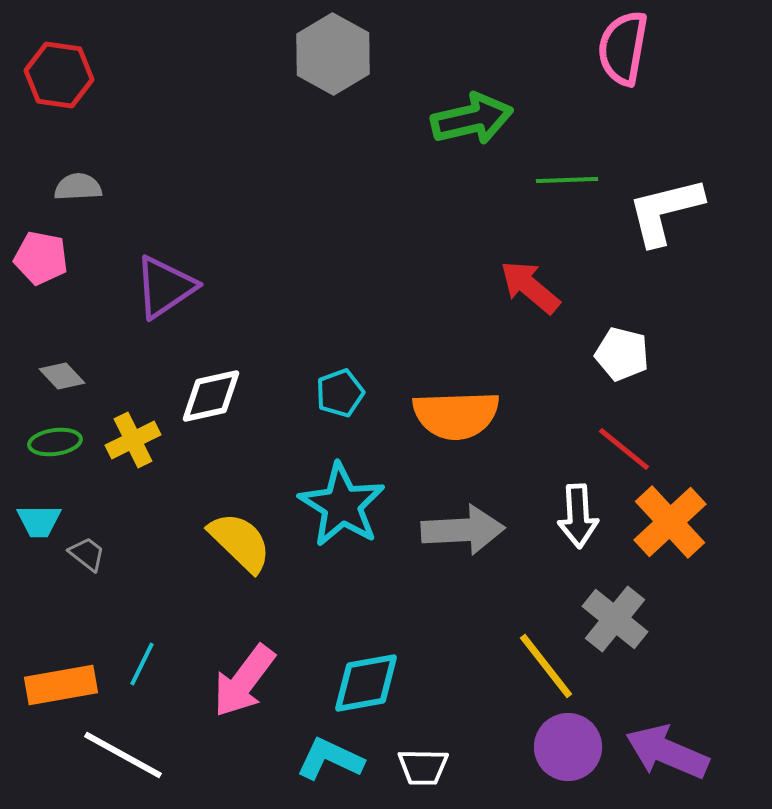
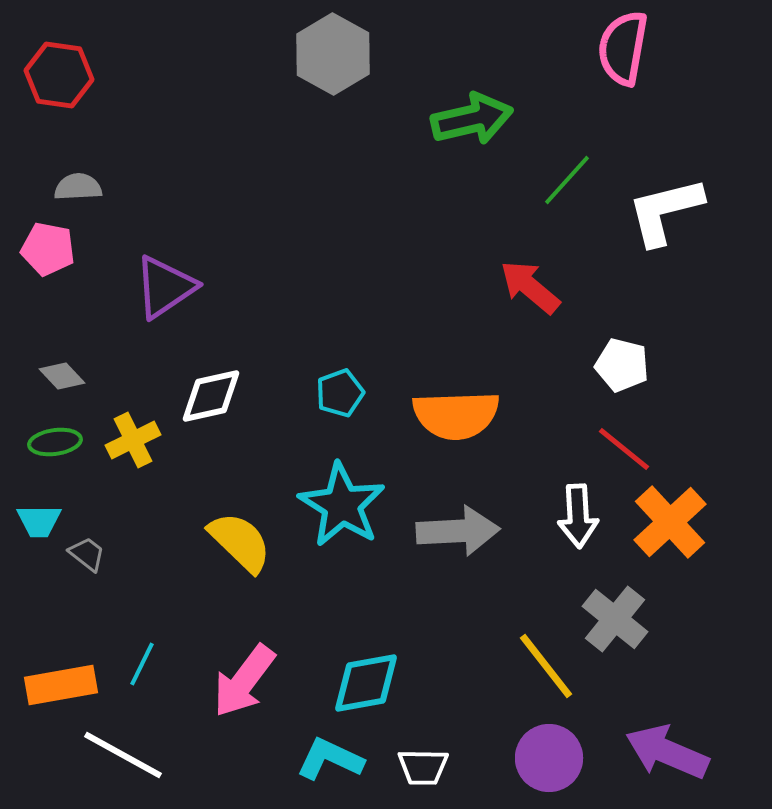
green line: rotated 46 degrees counterclockwise
pink pentagon: moved 7 px right, 9 px up
white pentagon: moved 11 px down
gray arrow: moved 5 px left, 1 px down
purple circle: moved 19 px left, 11 px down
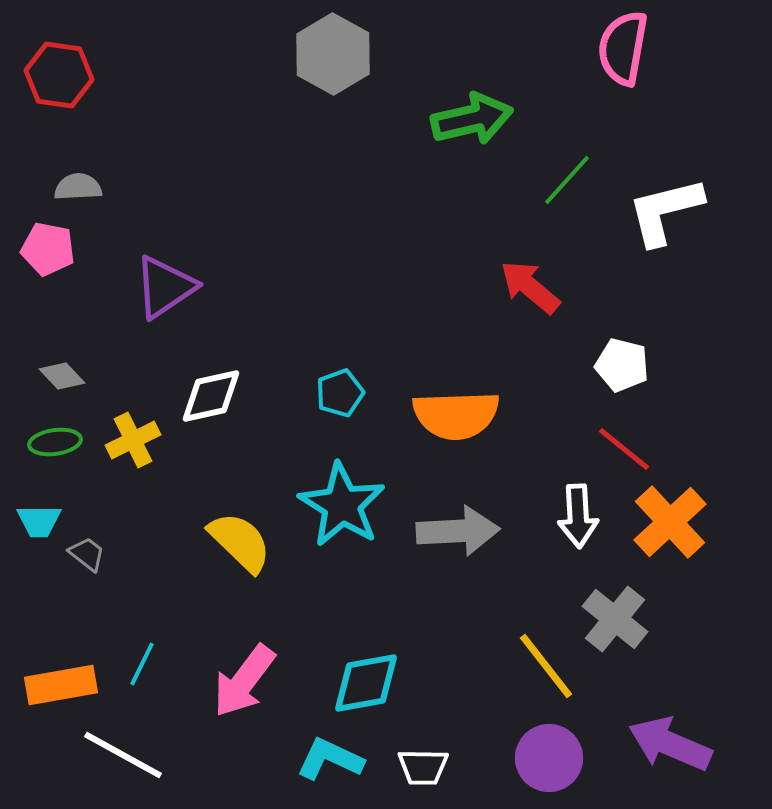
purple arrow: moved 3 px right, 8 px up
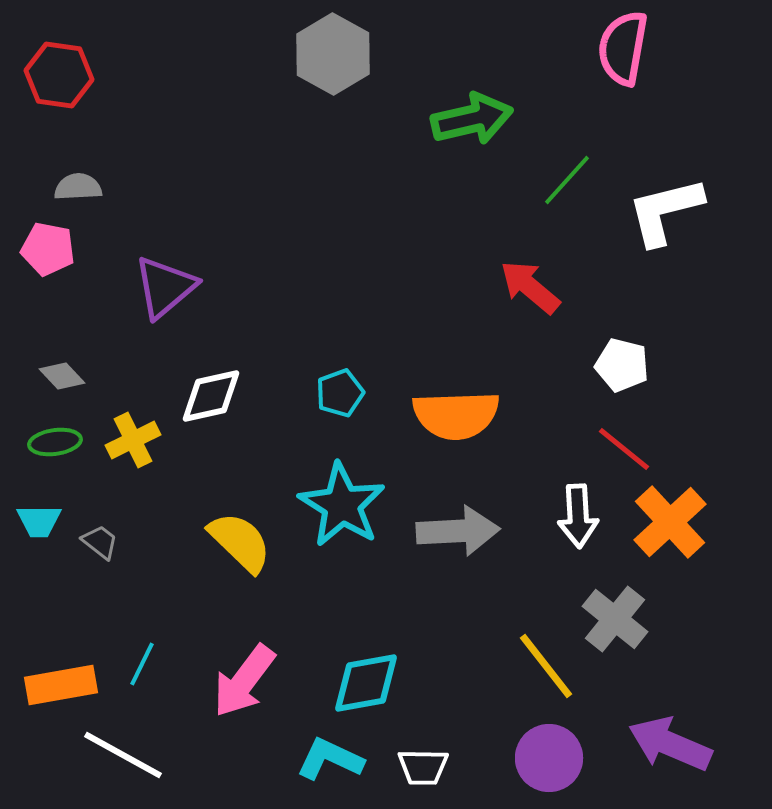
purple triangle: rotated 6 degrees counterclockwise
gray trapezoid: moved 13 px right, 12 px up
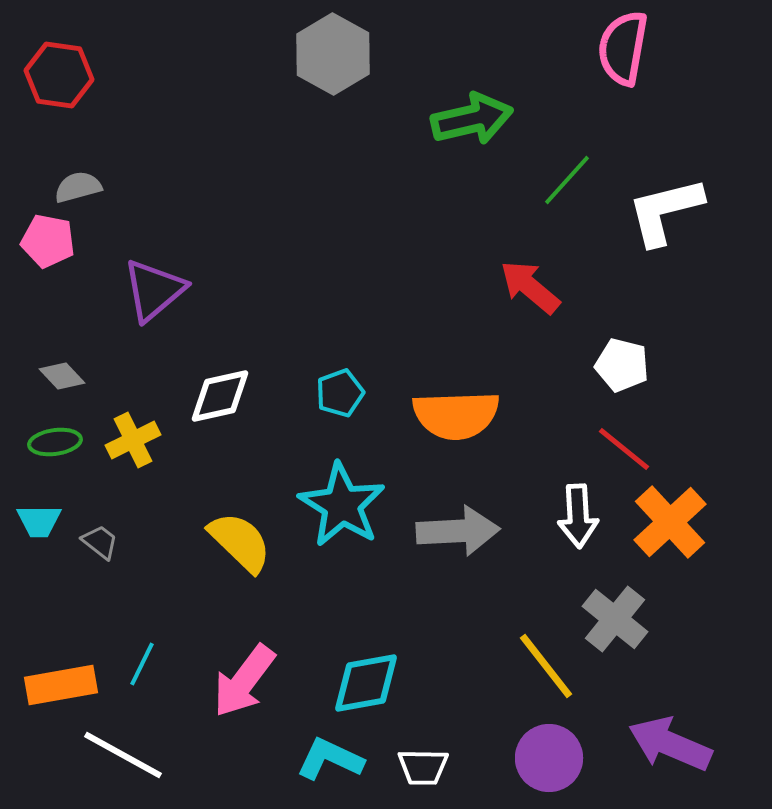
gray semicircle: rotated 12 degrees counterclockwise
pink pentagon: moved 8 px up
purple triangle: moved 11 px left, 3 px down
white diamond: moved 9 px right
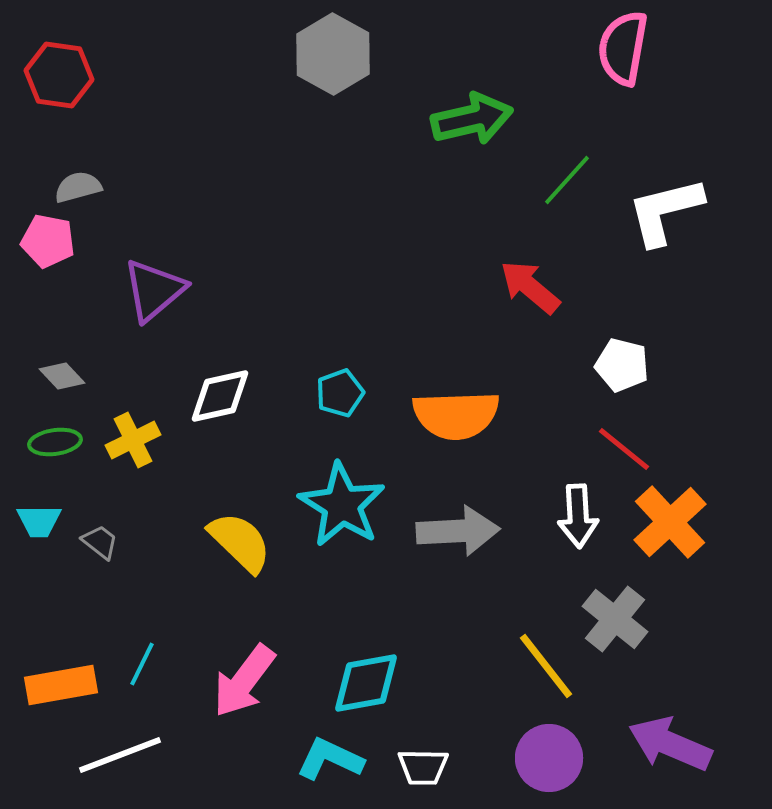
white line: moved 3 px left; rotated 50 degrees counterclockwise
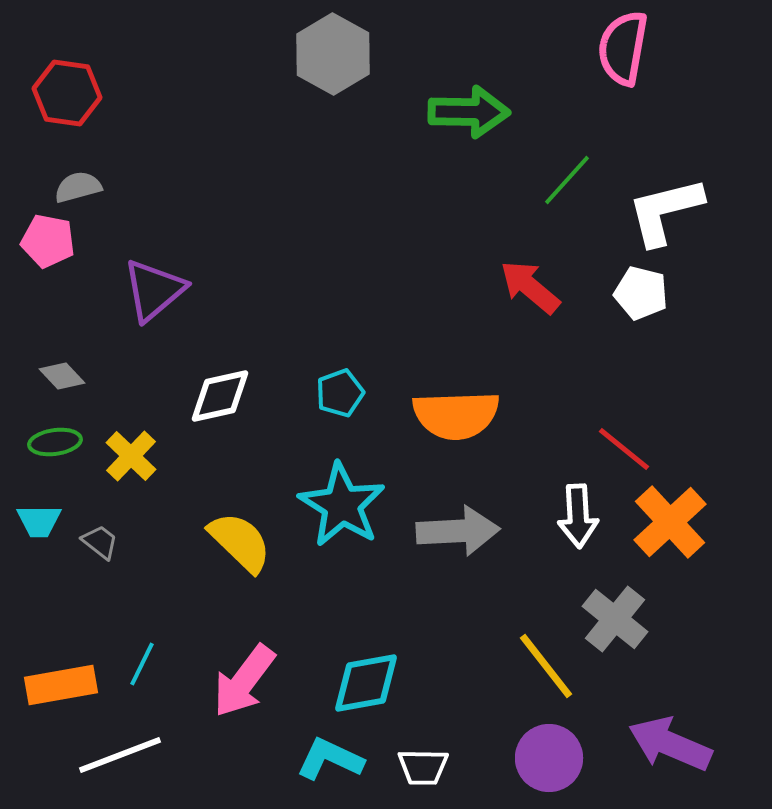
red hexagon: moved 8 px right, 18 px down
green arrow: moved 3 px left, 7 px up; rotated 14 degrees clockwise
white pentagon: moved 19 px right, 72 px up
yellow cross: moved 2 px left, 16 px down; rotated 20 degrees counterclockwise
